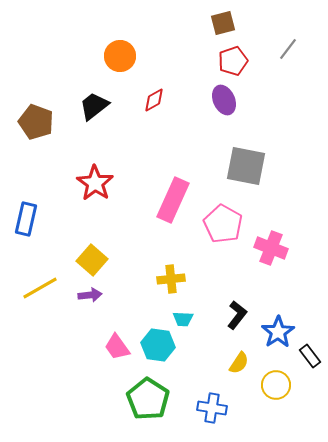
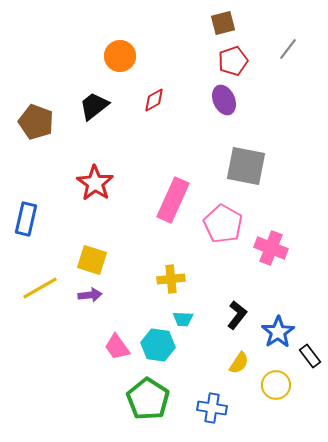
yellow square: rotated 24 degrees counterclockwise
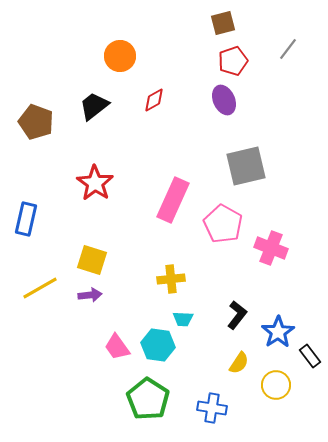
gray square: rotated 24 degrees counterclockwise
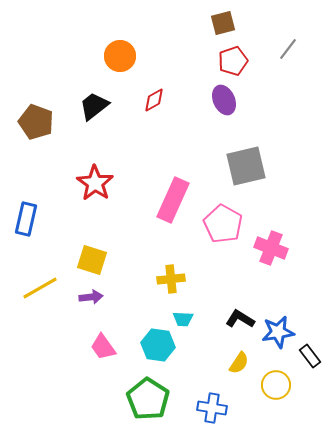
purple arrow: moved 1 px right, 2 px down
black L-shape: moved 3 px right, 4 px down; rotated 96 degrees counterclockwise
blue star: rotated 24 degrees clockwise
pink trapezoid: moved 14 px left
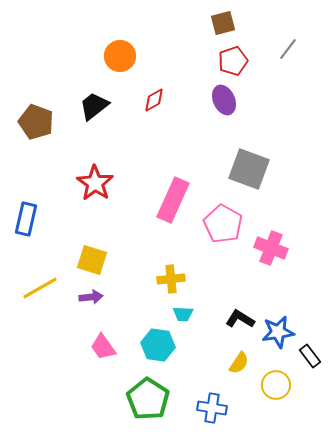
gray square: moved 3 px right, 3 px down; rotated 33 degrees clockwise
cyan trapezoid: moved 5 px up
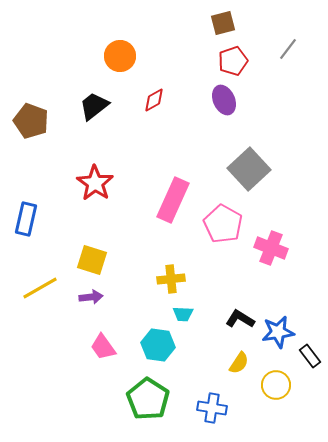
brown pentagon: moved 5 px left, 1 px up
gray square: rotated 27 degrees clockwise
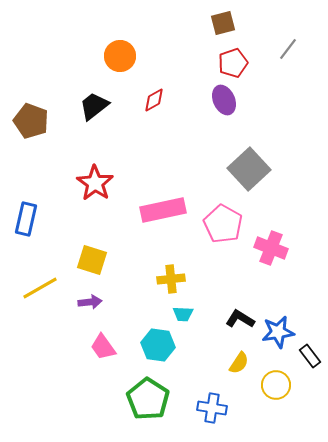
red pentagon: moved 2 px down
pink rectangle: moved 10 px left, 10 px down; rotated 54 degrees clockwise
purple arrow: moved 1 px left, 5 px down
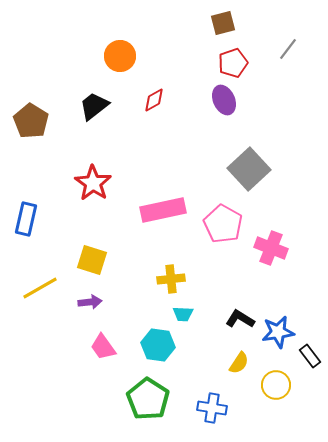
brown pentagon: rotated 12 degrees clockwise
red star: moved 2 px left
